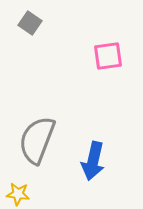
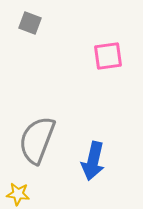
gray square: rotated 15 degrees counterclockwise
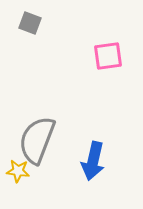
yellow star: moved 23 px up
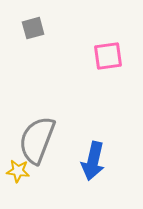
gray square: moved 3 px right, 5 px down; rotated 35 degrees counterclockwise
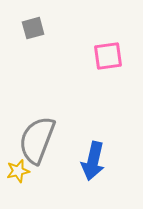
yellow star: rotated 20 degrees counterclockwise
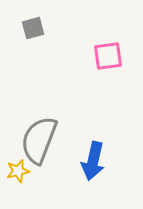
gray semicircle: moved 2 px right
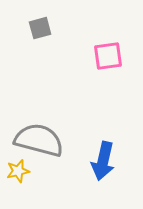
gray square: moved 7 px right
gray semicircle: rotated 84 degrees clockwise
blue arrow: moved 10 px right
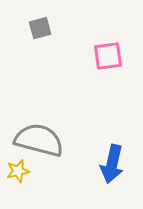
blue arrow: moved 9 px right, 3 px down
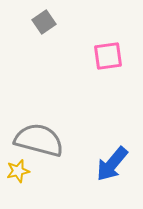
gray square: moved 4 px right, 6 px up; rotated 20 degrees counterclockwise
blue arrow: rotated 27 degrees clockwise
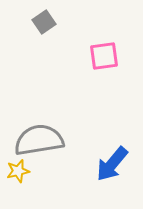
pink square: moved 4 px left
gray semicircle: rotated 24 degrees counterclockwise
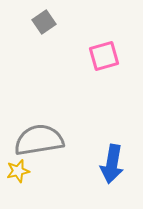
pink square: rotated 8 degrees counterclockwise
blue arrow: rotated 30 degrees counterclockwise
